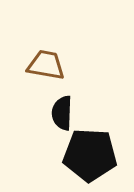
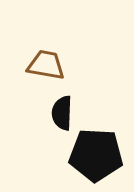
black pentagon: moved 6 px right
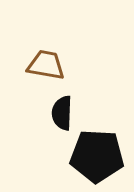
black pentagon: moved 1 px right, 1 px down
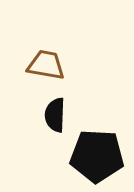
black semicircle: moved 7 px left, 2 px down
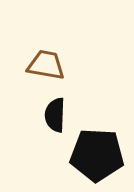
black pentagon: moved 1 px up
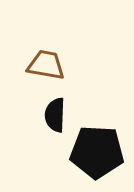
black pentagon: moved 3 px up
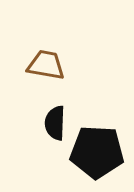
black semicircle: moved 8 px down
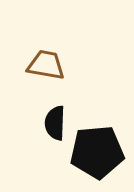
black pentagon: rotated 8 degrees counterclockwise
